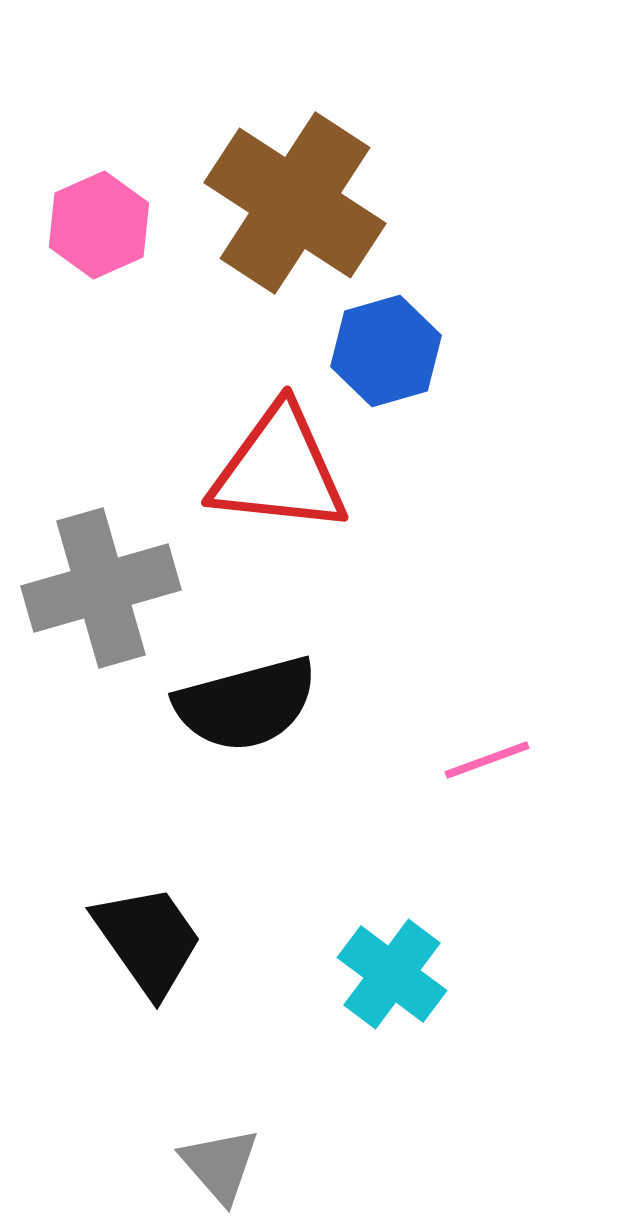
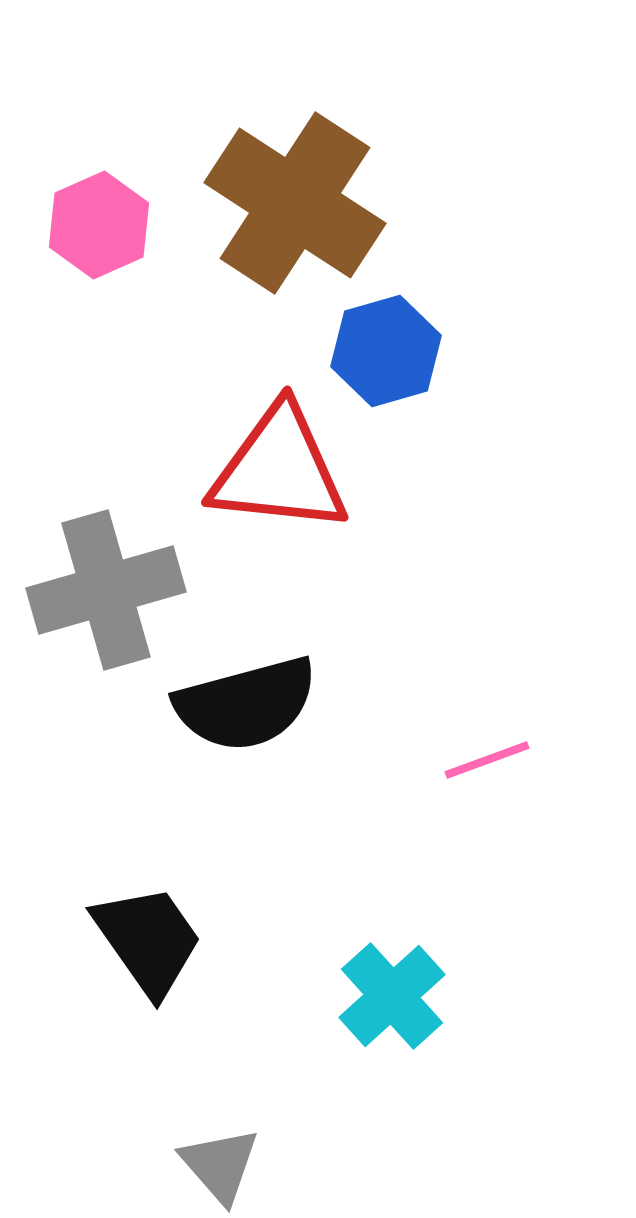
gray cross: moved 5 px right, 2 px down
cyan cross: moved 22 px down; rotated 11 degrees clockwise
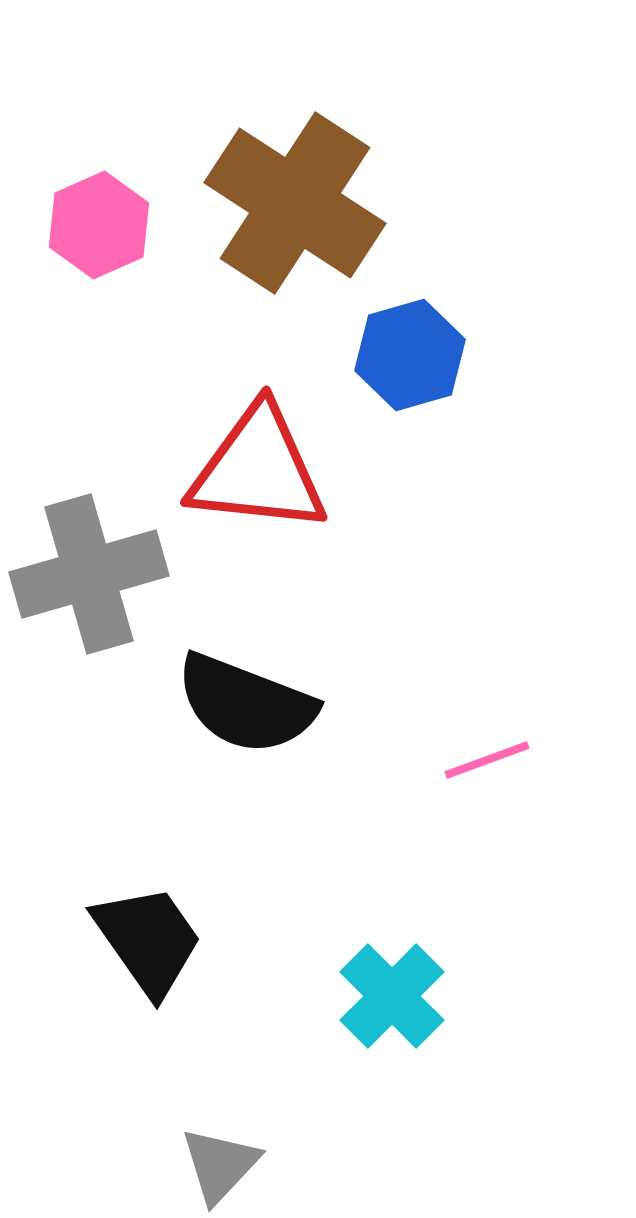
blue hexagon: moved 24 px right, 4 px down
red triangle: moved 21 px left
gray cross: moved 17 px left, 16 px up
black semicircle: rotated 36 degrees clockwise
cyan cross: rotated 3 degrees counterclockwise
gray triangle: rotated 24 degrees clockwise
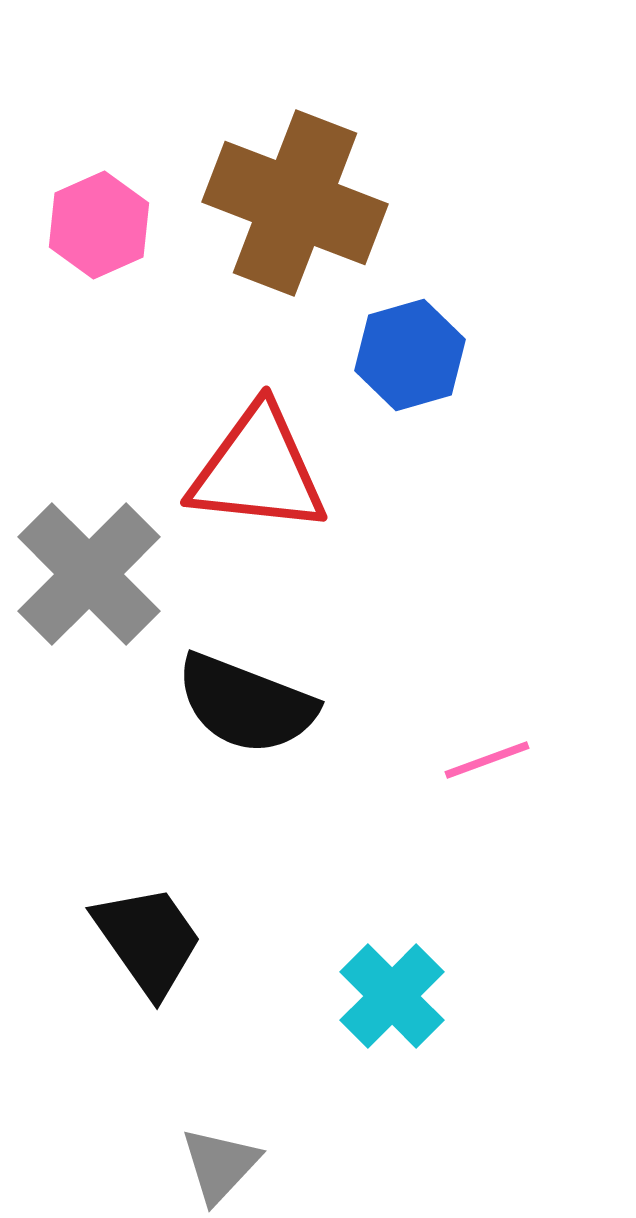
brown cross: rotated 12 degrees counterclockwise
gray cross: rotated 29 degrees counterclockwise
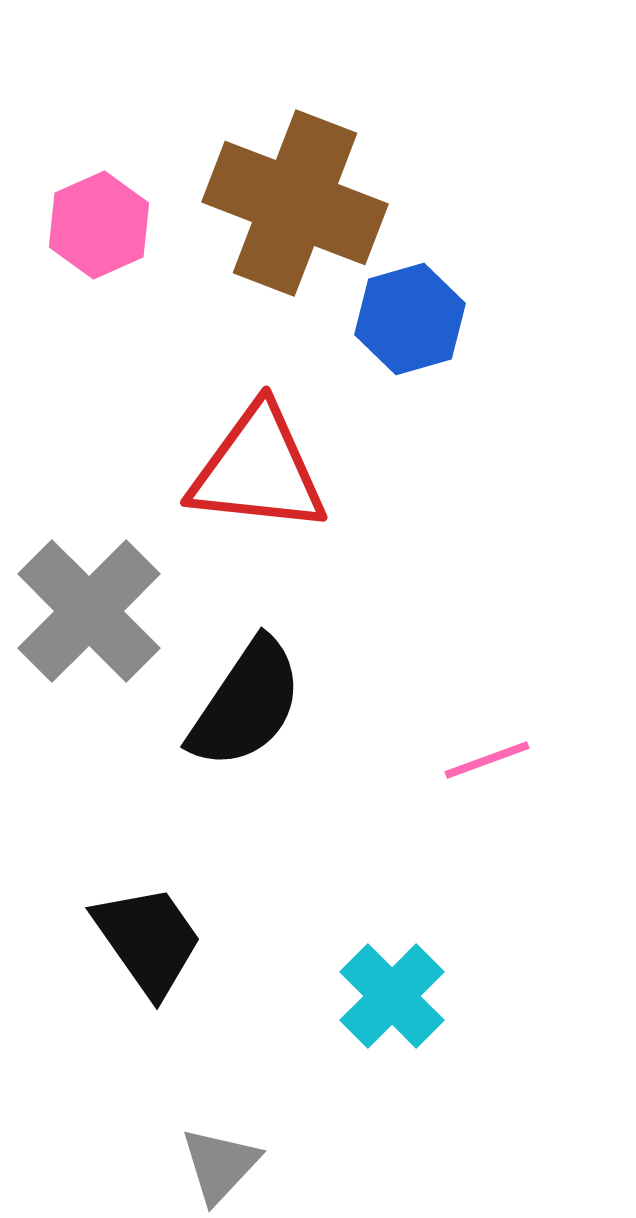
blue hexagon: moved 36 px up
gray cross: moved 37 px down
black semicircle: rotated 77 degrees counterclockwise
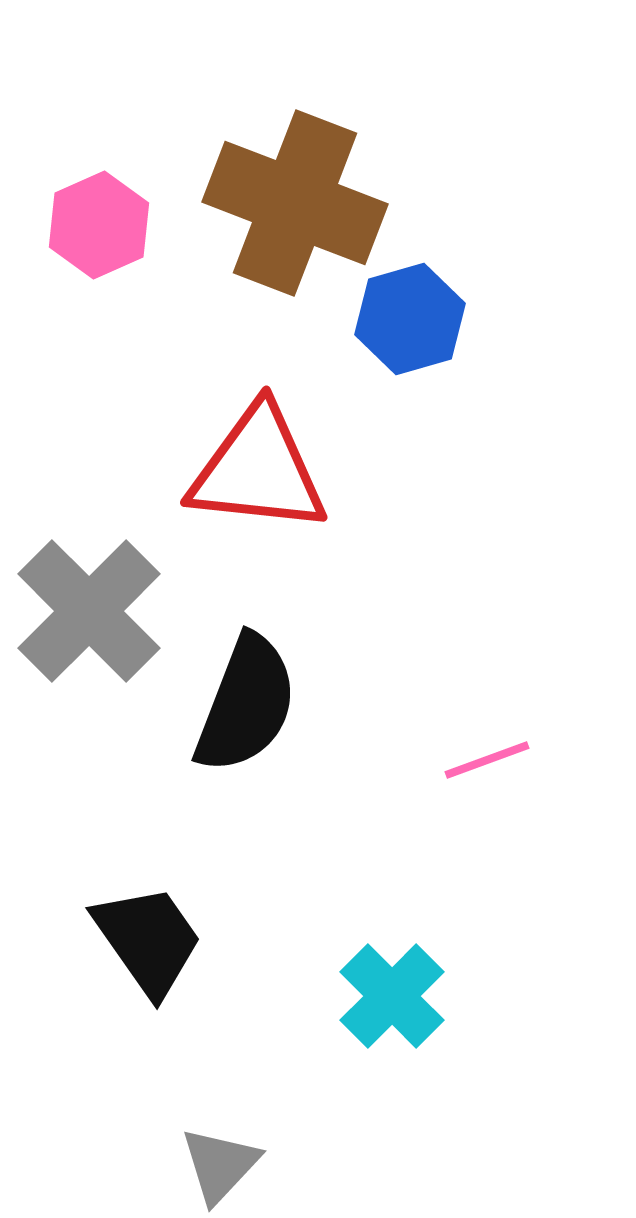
black semicircle: rotated 13 degrees counterclockwise
